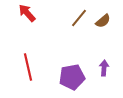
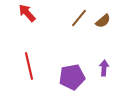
red line: moved 1 px right, 1 px up
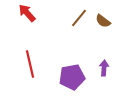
brown semicircle: rotated 77 degrees clockwise
red line: moved 1 px right, 2 px up
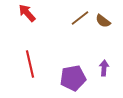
brown line: moved 1 px right; rotated 12 degrees clockwise
purple pentagon: moved 1 px right, 1 px down
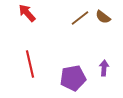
brown semicircle: moved 4 px up
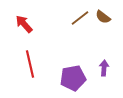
red arrow: moved 3 px left, 11 px down
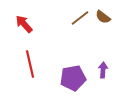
purple arrow: moved 1 px left, 2 px down
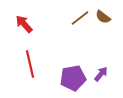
purple arrow: moved 2 px left, 4 px down; rotated 35 degrees clockwise
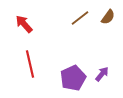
brown semicircle: moved 5 px right; rotated 91 degrees counterclockwise
purple arrow: moved 1 px right
purple pentagon: rotated 15 degrees counterclockwise
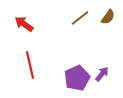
red arrow: rotated 12 degrees counterclockwise
red line: moved 1 px down
purple pentagon: moved 4 px right
